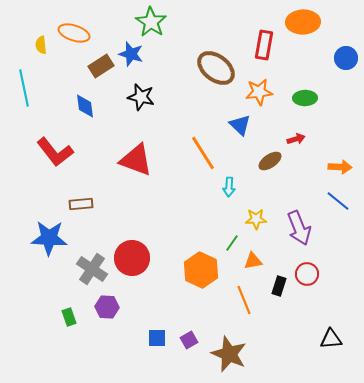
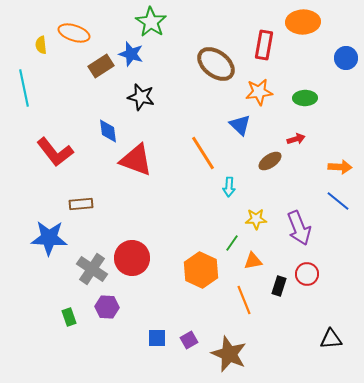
brown ellipse at (216, 68): moved 4 px up
blue diamond at (85, 106): moved 23 px right, 25 px down
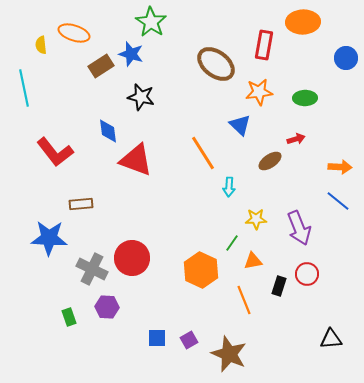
gray cross at (92, 269): rotated 8 degrees counterclockwise
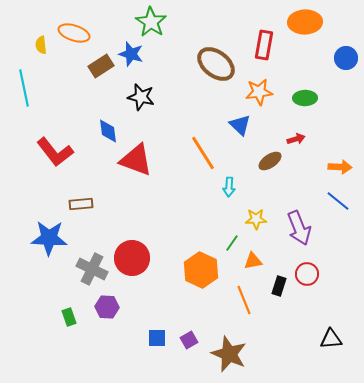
orange ellipse at (303, 22): moved 2 px right
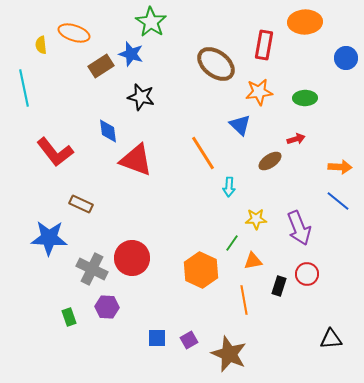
brown rectangle at (81, 204): rotated 30 degrees clockwise
orange line at (244, 300): rotated 12 degrees clockwise
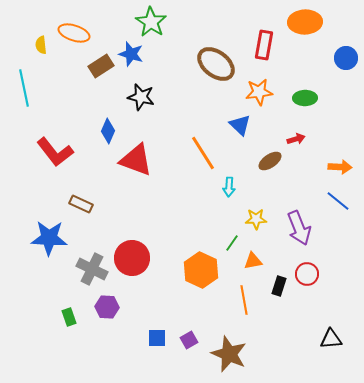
blue diamond at (108, 131): rotated 30 degrees clockwise
